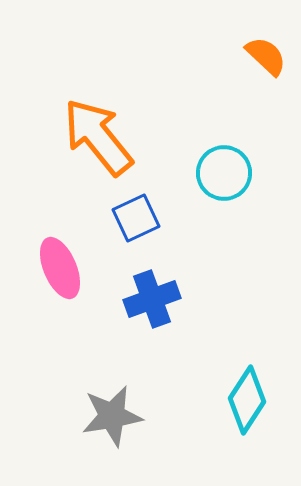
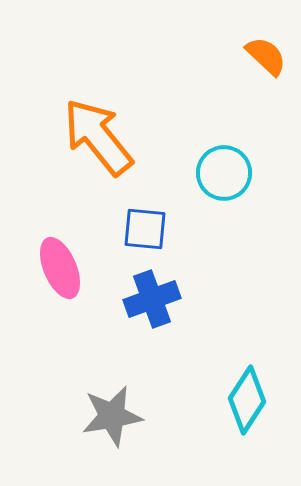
blue square: moved 9 px right, 11 px down; rotated 30 degrees clockwise
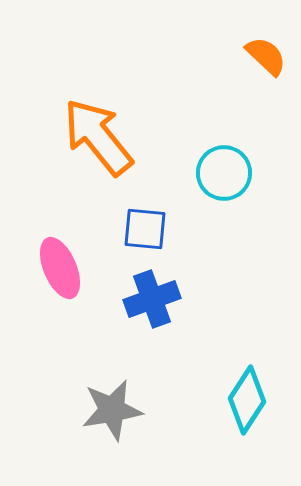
gray star: moved 6 px up
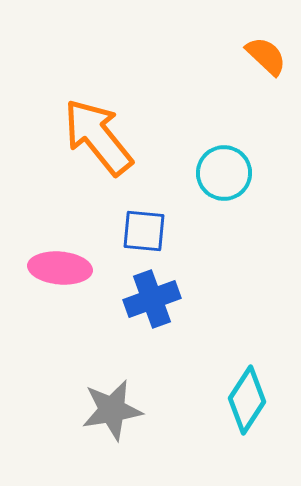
blue square: moved 1 px left, 2 px down
pink ellipse: rotated 62 degrees counterclockwise
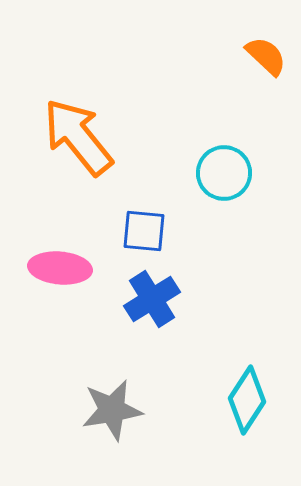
orange arrow: moved 20 px left
blue cross: rotated 12 degrees counterclockwise
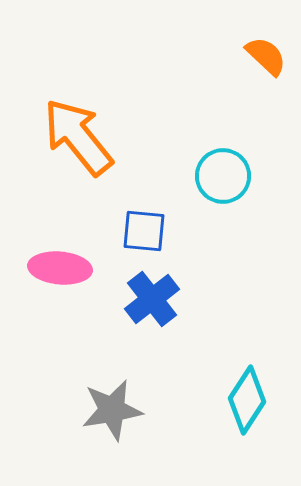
cyan circle: moved 1 px left, 3 px down
blue cross: rotated 6 degrees counterclockwise
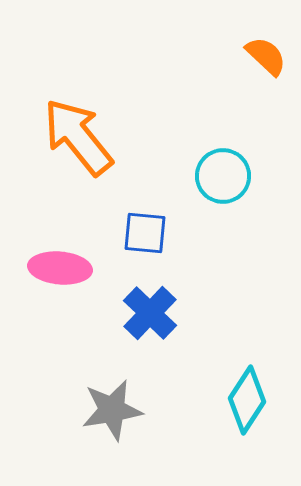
blue square: moved 1 px right, 2 px down
blue cross: moved 2 px left, 14 px down; rotated 8 degrees counterclockwise
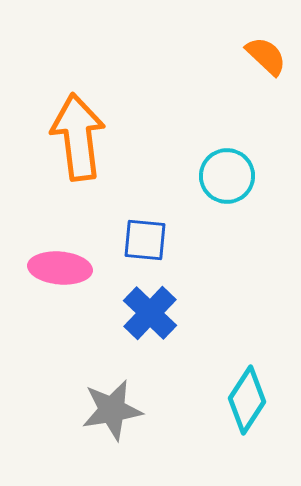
orange arrow: rotated 32 degrees clockwise
cyan circle: moved 4 px right
blue square: moved 7 px down
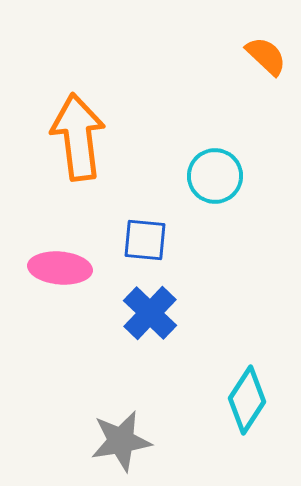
cyan circle: moved 12 px left
gray star: moved 9 px right, 31 px down
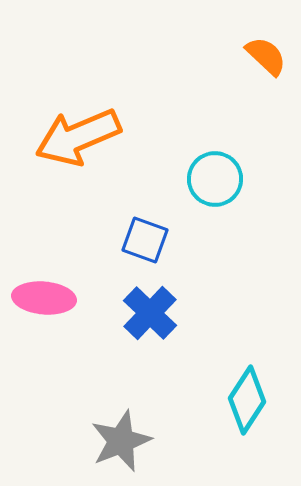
orange arrow: rotated 106 degrees counterclockwise
cyan circle: moved 3 px down
blue square: rotated 15 degrees clockwise
pink ellipse: moved 16 px left, 30 px down
gray star: rotated 12 degrees counterclockwise
